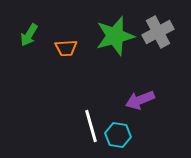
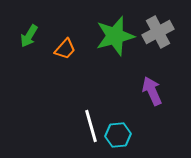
green arrow: moved 1 px down
orange trapezoid: moved 1 px left, 1 px down; rotated 45 degrees counterclockwise
purple arrow: moved 12 px right, 9 px up; rotated 88 degrees clockwise
cyan hexagon: rotated 15 degrees counterclockwise
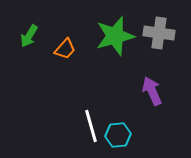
gray cross: moved 1 px right, 1 px down; rotated 36 degrees clockwise
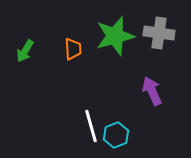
green arrow: moved 4 px left, 15 px down
orange trapezoid: moved 8 px right; rotated 45 degrees counterclockwise
cyan hexagon: moved 2 px left; rotated 15 degrees counterclockwise
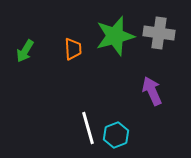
white line: moved 3 px left, 2 px down
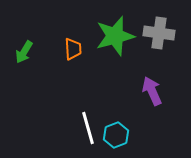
green arrow: moved 1 px left, 1 px down
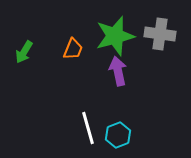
gray cross: moved 1 px right, 1 px down
orange trapezoid: rotated 25 degrees clockwise
purple arrow: moved 34 px left, 20 px up; rotated 12 degrees clockwise
cyan hexagon: moved 2 px right
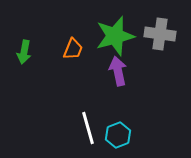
green arrow: rotated 20 degrees counterclockwise
